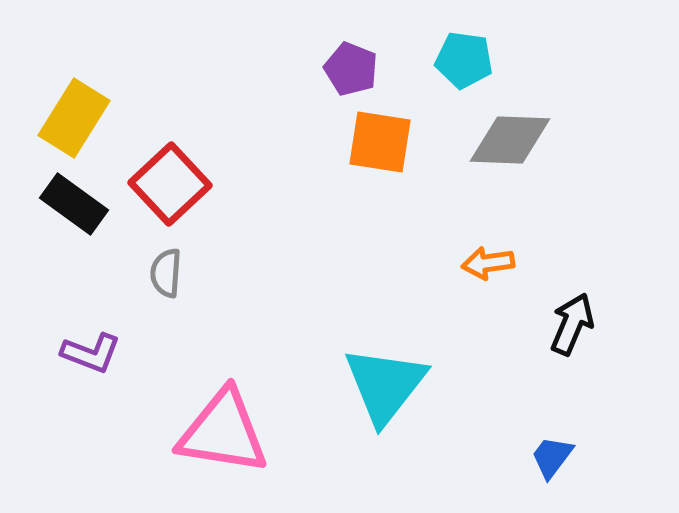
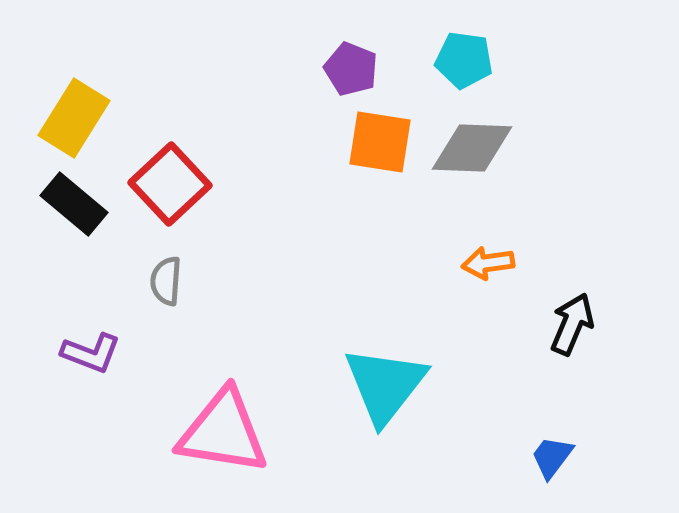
gray diamond: moved 38 px left, 8 px down
black rectangle: rotated 4 degrees clockwise
gray semicircle: moved 8 px down
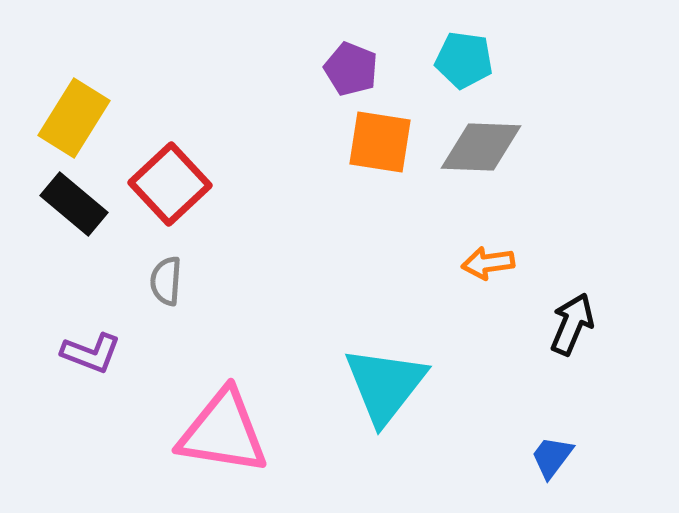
gray diamond: moved 9 px right, 1 px up
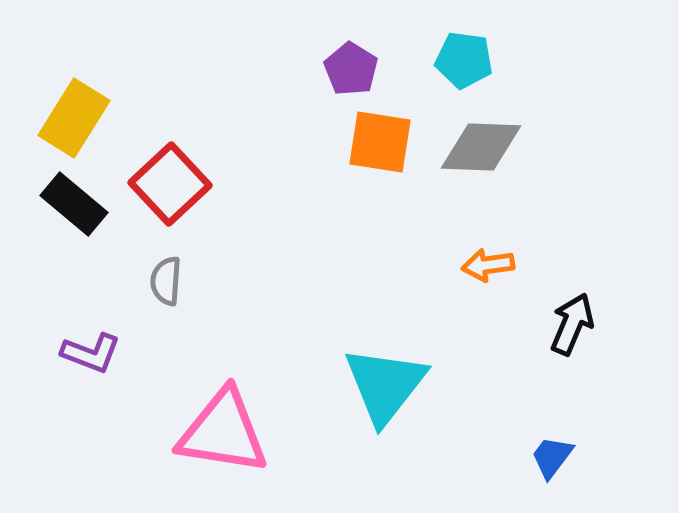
purple pentagon: rotated 10 degrees clockwise
orange arrow: moved 2 px down
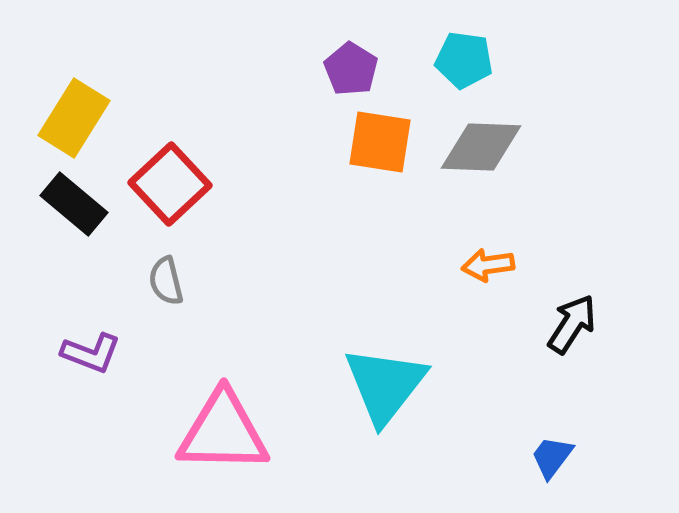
gray semicircle: rotated 18 degrees counterclockwise
black arrow: rotated 10 degrees clockwise
pink triangle: rotated 8 degrees counterclockwise
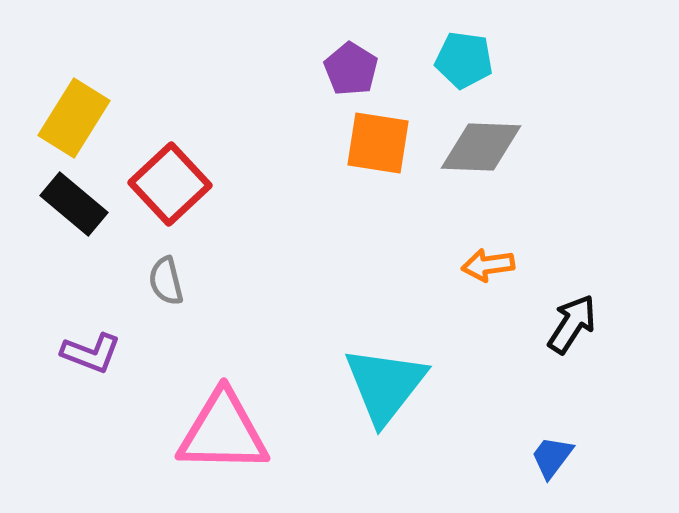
orange square: moved 2 px left, 1 px down
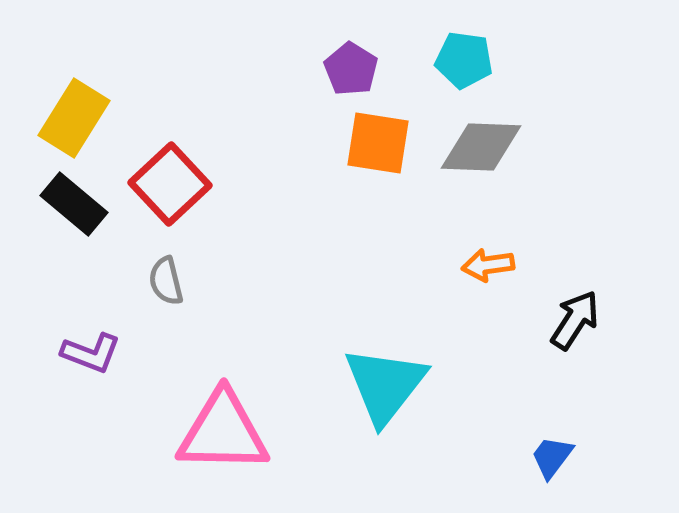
black arrow: moved 3 px right, 4 px up
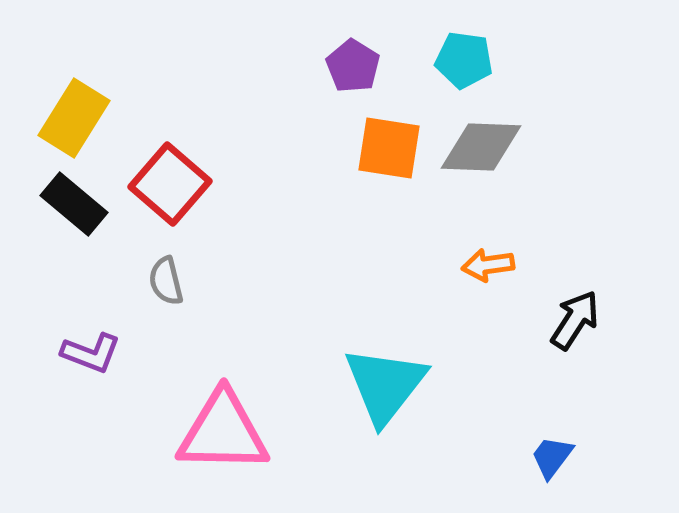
purple pentagon: moved 2 px right, 3 px up
orange square: moved 11 px right, 5 px down
red square: rotated 6 degrees counterclockwise
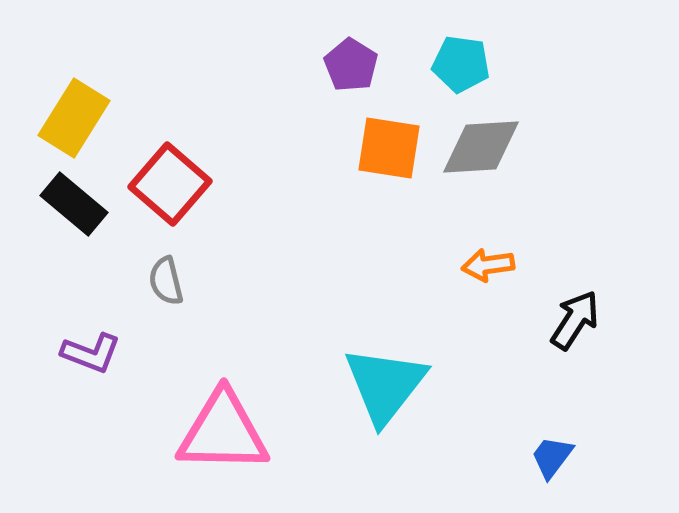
cyan pentagon: moved 3 px left, 4 px down
purple pentagon: moved 2 px left, 1 px up
gray diamond: rotated 6 degrees counterclockwise
